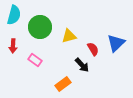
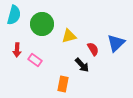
green circle: moved 2 px right, 3 px up
red arrow: moved 4 px right, 4 px down
orange rectangle: rotated 42 degrees counterclockwise
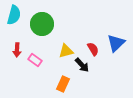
yellow triangle: moved 3 px left, 15 px down
orange rectangle: rotated 14 degrees clockwise
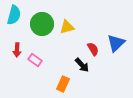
yellow triangle: moved 1 px right, 24 px up
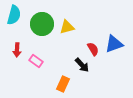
blue triangle: moved 2 px left, 1 px down; rotated 24 degrees clockwise
pink rectangle: moved 1 px right, 1 px down
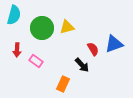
green circle: moved 4 px down
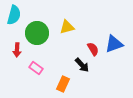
green circle: moved 5 px left, 5 px down
pink rectangle: moved 7 px down
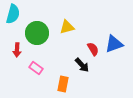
cyan semicircle: moved 1 px left, 1 px up
orange rectangle: rotated 14 degrees counterclockwise
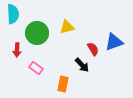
cyan semicircle: rotated 18 degrees counterclockwise
blue triangle: moved 2 px up
